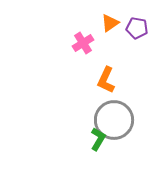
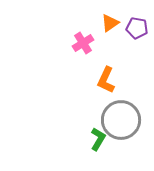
gray circle: moved 7 px right
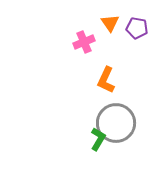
orange triangle: rotated 30 degrees counterclockwise
pink cross: moved 1 px right, 1 px up; rotated 10 degrees clockwise
gray circle: moved 5 px left, 3 px down
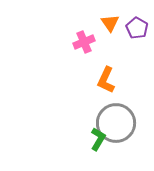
purple pentagon: rotated 20 degrees clockwise
